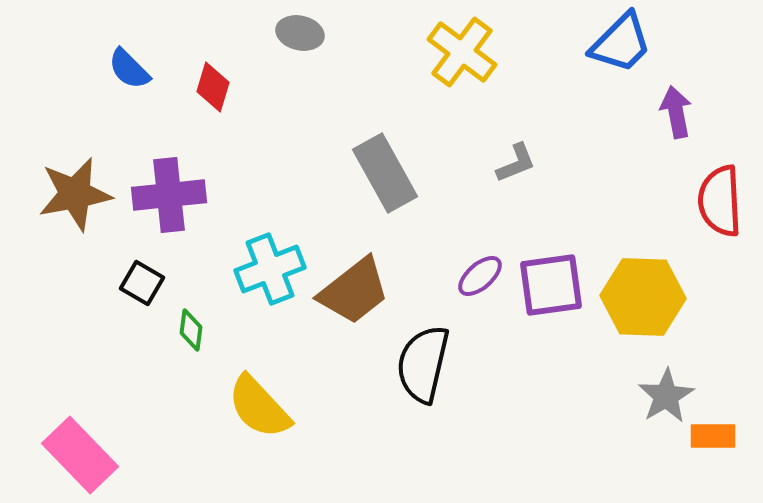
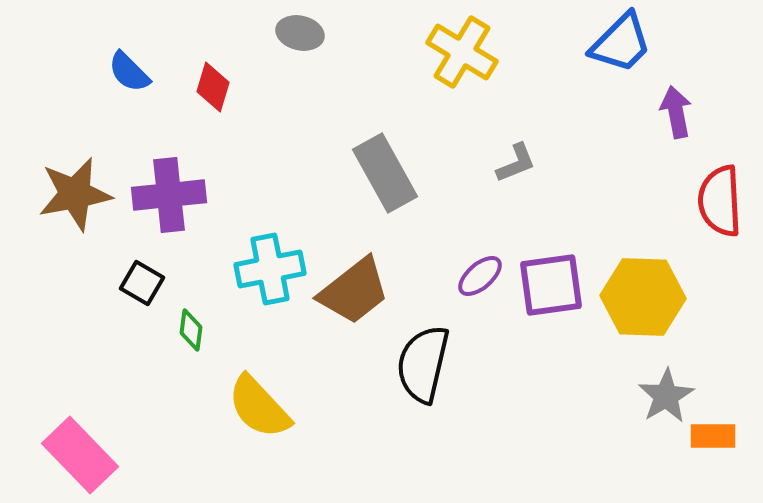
yellow cross: rotated 6 degrees counterclockwise
blue semicircle: moved 3 px down
cyan cross: rotated 10 degrees clockwise
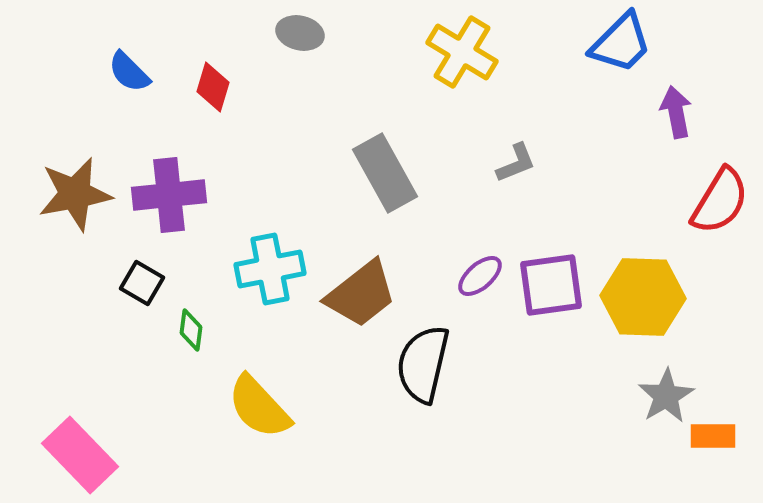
red semicircle: rotated 146 degrees counterclockwise
brown trapezoid: moved 7 px right, 3 px down
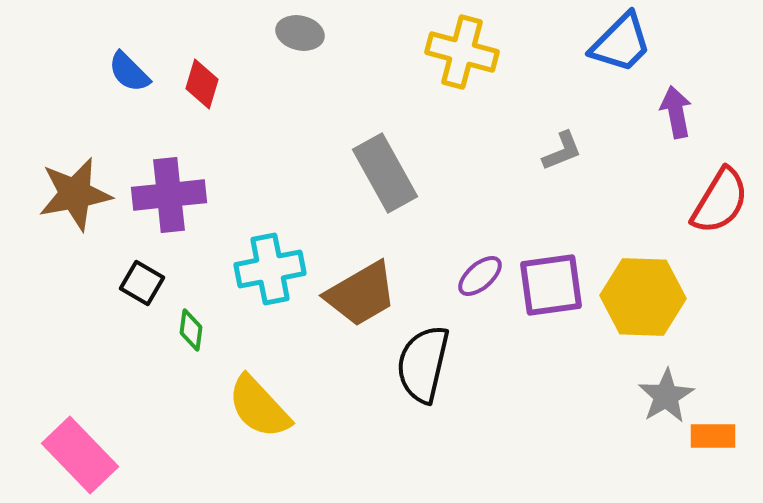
yellow cross: rotated 16 degrees counterclockwise
red diamond: moved 11 px left, 3 px up
gray L-shape: moved 46 px right, 12 px up
brown trapezoid: rotated 8 degrees clockwise
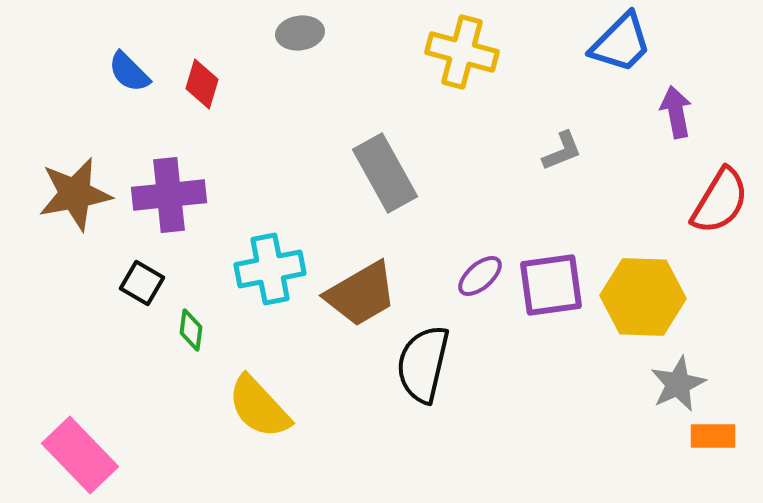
gray ellipse: rotated 21 degrees counterclockwise
gray star: moved 12 px right, 12 px up; rotated 6 degrees clockwise
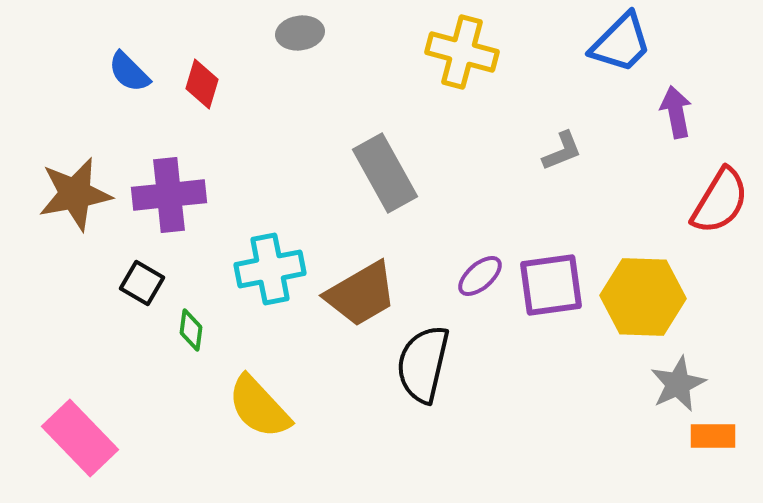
pink rectangle: moved 17 px up
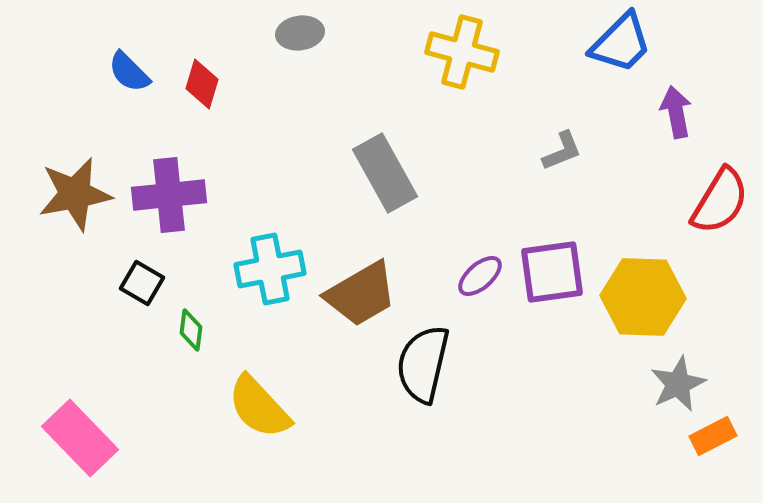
purple square: moved 1 px right, 13 px up
orange rectangle: rotated 27 degrees counterclockwise
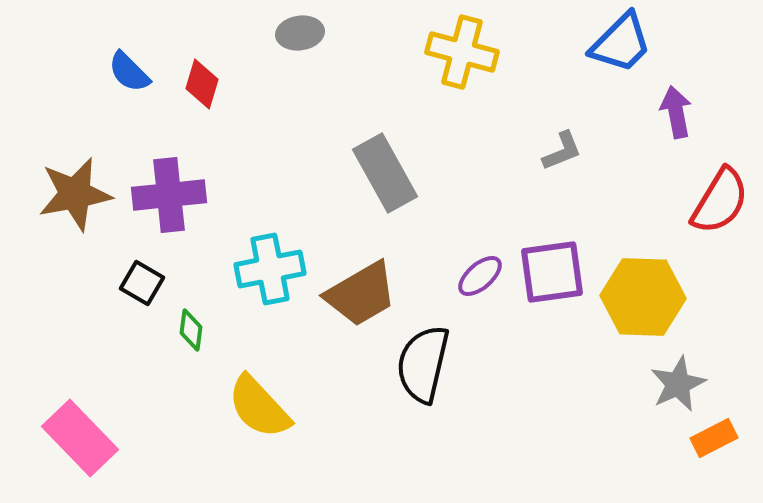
orange rectangle: moved 1 px right, 2 px down
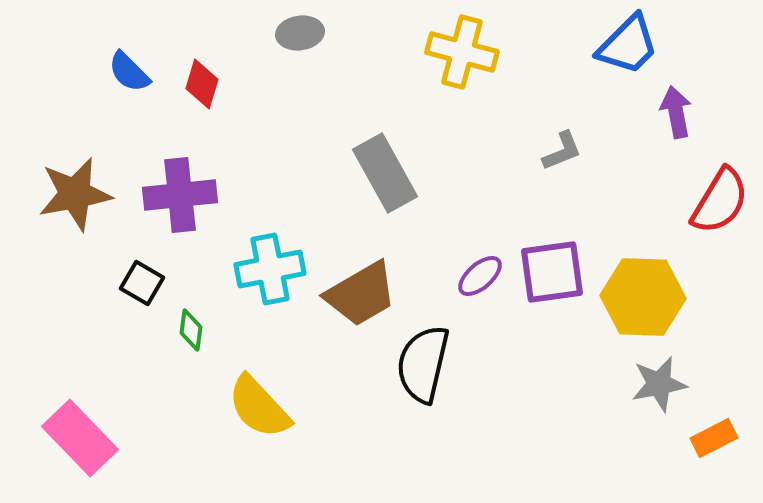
blue trapezoid: moved 7 px right, 2 px down
purple cross: moved 11 px right
gray star: moved 19 px left; rotated 14 degrees clockwise
